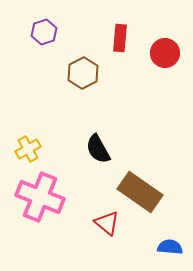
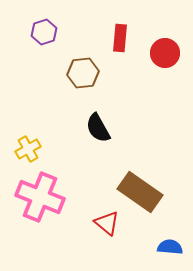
brown hexagon: rotated 20 degrees clockwise
black semicircle: moved 21 px up
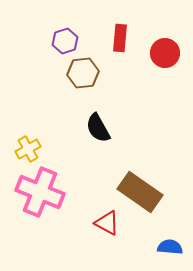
purple hexagon: moved 21 px right, 9 px down
pink cross: moved 5 px up
red triangle: rotated 12 degrees counterclockwise
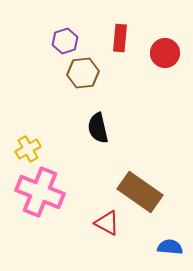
black semicircle: rotated 16 degrees clockwise
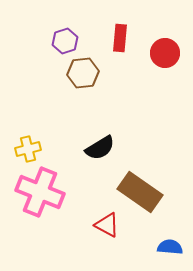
black semicircle: moved 2 px right, 20 px down; rotated 108 degrees counterclockwise
yellow cross: rotated 15 degrees clockwise
red triangle: moved 2 px down
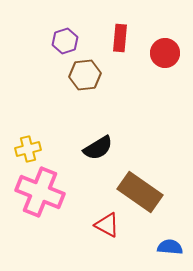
brown hexagon: moved 2 px right, 2 px down
black semicircle: moved 2 px left
